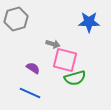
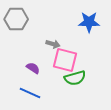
gray hexagon: rotated 15 degrees clockwise
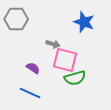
blue star: moved 5 px left; rotated 20 degrees clockwise
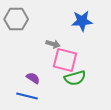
blue star: moved 2 px left, 1 px up; rotated 25 degrees counterclockwise
purple semicircle: moved 10 px down
blue line: moved 3 px left, 3 px down; rotated 10 degrees counterclockwise
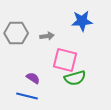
gray hexagon: moved 14 px down
gray arrow: moved 6 px left, 8 px up; rotated 24 degrees counterclockwise
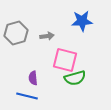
gray hexagon: rotated 15 degrees counterclockwise
purple semicircle: rotated 128 degrees counterclockwise
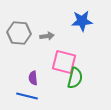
gray hexagon: moved 3 px right; rotated 20 degrees clockwise
pink square: moved 1 px left, 2 px down
green semicircle: rotated 60 degrees counterclockwise
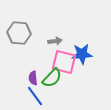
blue star: moved 33 px down
gray arrow: moved 8 px right, 5 px down
green semicircle: moved 23 px left; rotated 30 degrees clockwise
blue line: moved 8 px right; rotated 40 degrees clockwise
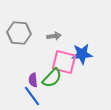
gray arrow: moved 1 px left, 5 px up
purple semicircle: moved 2 px down
blue line: moved 3 px left
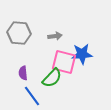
gray arrow: moved 1 px right
purple semicircle: moved 10 px left, 7 px up
